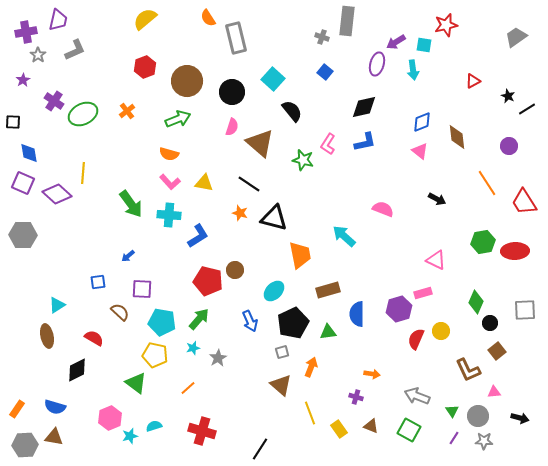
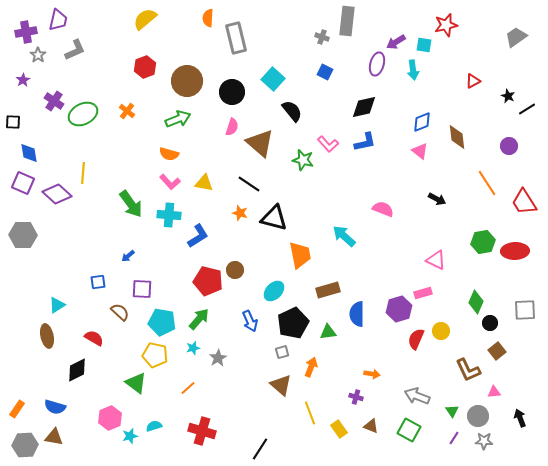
orange semicircle at (208, 18): rotated 36 degrees clockwise
blue square at (325, 72): rotated 14 degrees counterclockwise
orange cross at (127, 111): rotated 14 degrees counterclockwise
pink L-shape at (328, 144): rotated 75 degrees counterclockwise
black arrow at (520, 418): rotated 126 degrees counterclockwise
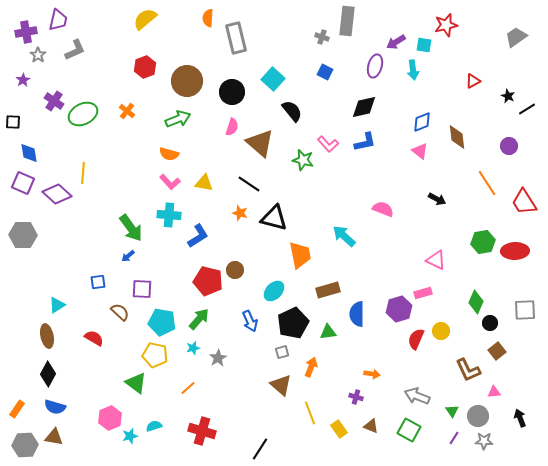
purple ellipse at (377, 64): moved 2 px left, 2 px down
green arrow at (131, 204): moved 24 px down
black diamond at (77, 370): moved 29 px left, 4 px down; rotated 35 degrees counterclockwise
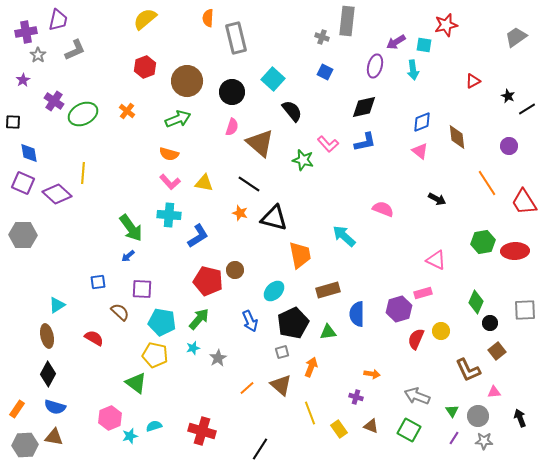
orange line at (188, 388): moved 59 px right
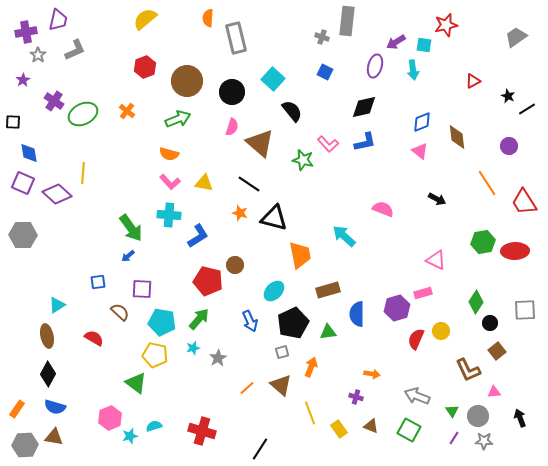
brown circle at (235, 270): moved 5 px up
green diamond at (476, 302): rotated 10 degrees clockwise
purple hexagon at (399, 309): moved 2 px left, 1 px up
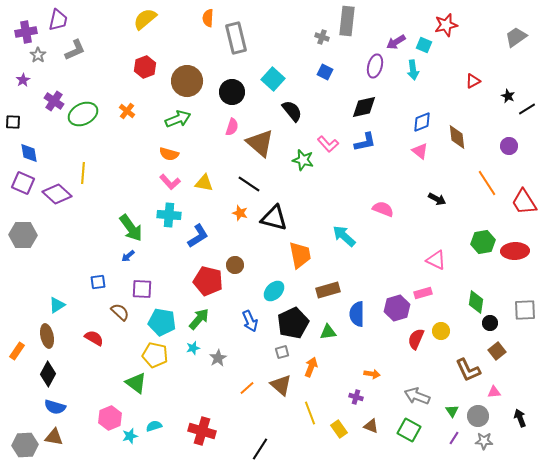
cyan square at (424, 45): rotated 14 degrees clockwise
green diamond at (476, 302): rotated 25 degrees counterclockwise
orange rectangle at (17, 409): moved 58 px up
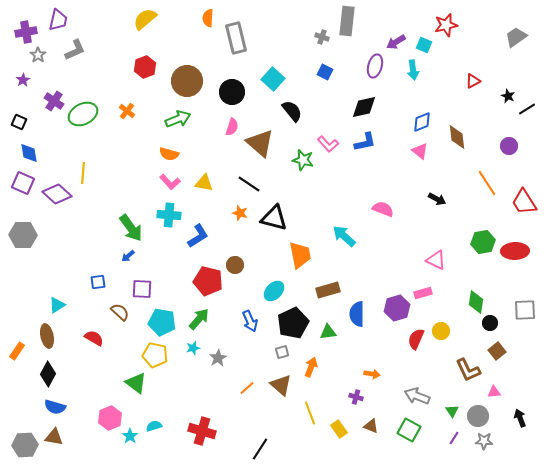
black square at (13, 122): moved 6 px right; rotated 21 degrees clockwise
cyan star at (130, 436): rotated 21 degrees counterclockwise
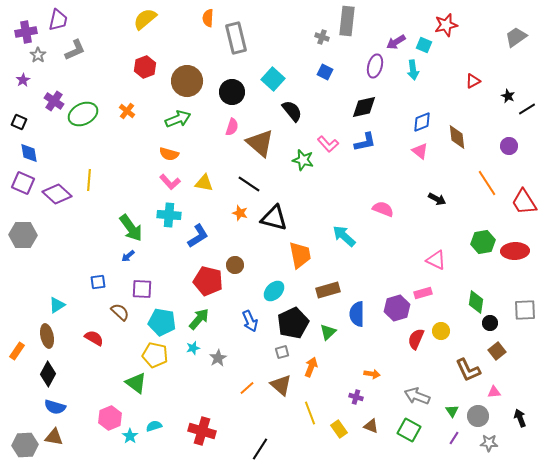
yellow line at (83, 173): moved 6 px right, 7 px down
green triangle at (328, 332): rotated 36 degrees counterclockwise
gray star at (484, 441): moved 5 px right, 2 px down
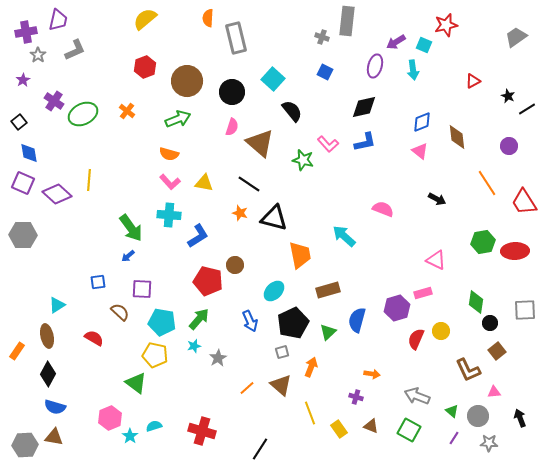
black square at (19, 122): rotated 28 degrees clockwise
blue semicircle at (357, 314): moved 6 px down; rotated 15 degrees clockwise
cyan star at (193, 348): moved 1 px right, 2 px up
green triangle at (452, 411): rotated 16 degrees counterclockwise
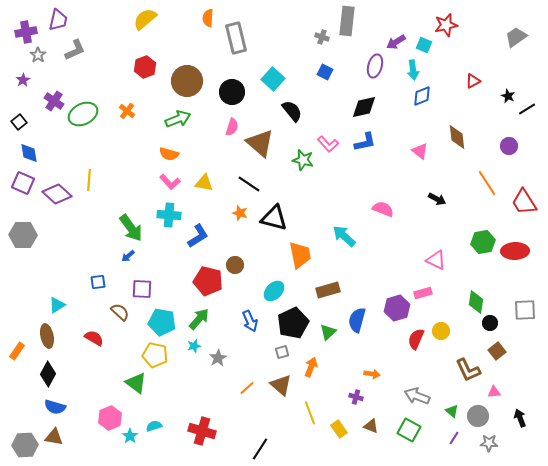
blue diamond at (422, 122): moved 26 px up
